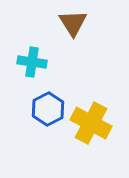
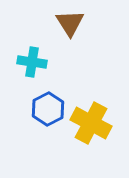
brown triangle: moved 3 px left
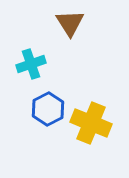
cyan cross: moved 1 px left, 2 px down; rotated 28 degrees counterclockwise
yellow cross: rotated 6 degrees counterclockwise
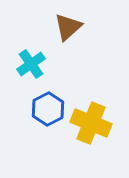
brown triangle: moved 2 px left, 4 px down; rotated 20 degrees clockwise
cyan cross: rotated 16 degrees counterclockwise
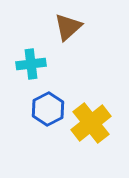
cyan cross: rotated 28 degrees clockwise
yellow cross: rotated 30 degrees clockwise
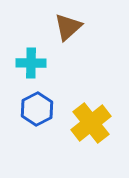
cyan cross: moved 1 px up; rotated 8 degrees clockwise
blue hexagon: moved 11 px left
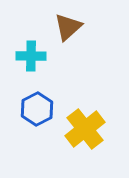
cyan cross: moved 7 px up
yellow cross: moved 6 px left, 6 px down
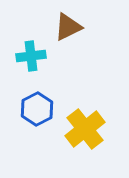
brown triangle: rotated 16 degrees clockwise
cyan cross: rotated 8 degrees counterclockwise
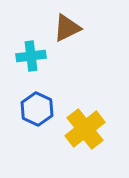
brown triangle: moved 1 px left, 1 px down
blue hexagon: rotated 8 degrees counterclockwise
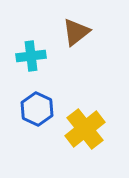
brown triangle: moved 9 px right, 4 px down; rotated 12 degrees counterclockwise
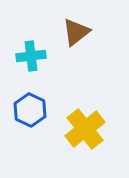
blue hexagon: moved 7 px left, 1 px down
